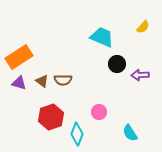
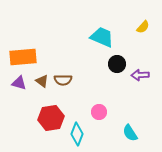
orange rectangle: moved 4 px right; rotated 28 degrees clockwise
red hexagon: moved 1 px down; rotated 10 degrees clockwise
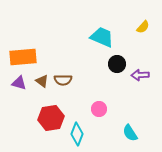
pink circle: moved 3 px up
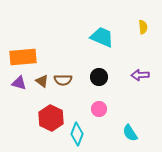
yellow semicircle: rotated 48 degrees counterclockwise
black circle: moved 18 px left, 13 px down
red hexagon: rotated 25 degrees counterclockwise
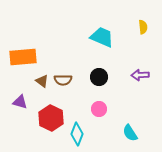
purple triangle: moved 1 px right, 19 px down
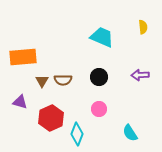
brown triangle: rotated 24 degrees clockwise
red hexagon: rotated 10 degrees clockwise
